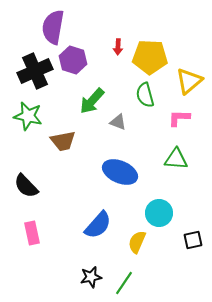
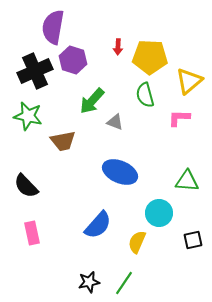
gray triangle: moved 3 px left
green triangle: moved 11 px right, 22 px down
black star: moved 2 px left, 5 px down
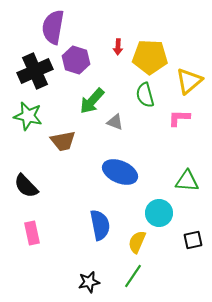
purple hexagon: moved 3 px right
blue semicircle: moved 2 px right; rotated 52 degrees counterclockwise
green line: moved 9 px right, 7 px up
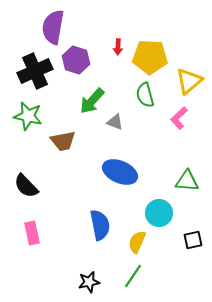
pink L-shape: rotated 45 degrees counterclockwise
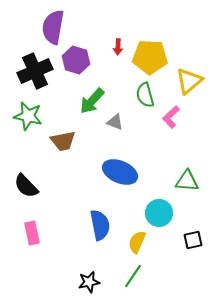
pink L-shape: moved 8 px left, 1 px up
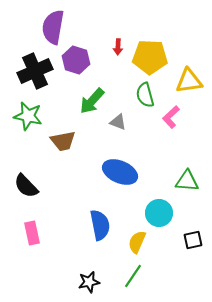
yellow triangle: rotated 32 degrees clockwise
gray triangle: moved 3 px right
